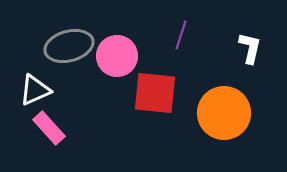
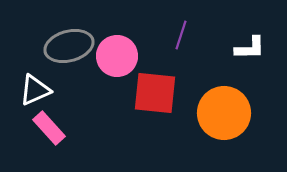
white L-shape: rotated 76 degrees clockwise
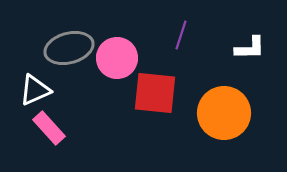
gray ellipse: moved 2 px down
pink circle: moved 2 px down
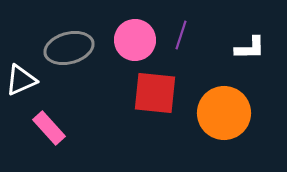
pink circle: moved 18 px right, 18 px up
white triangle: moved 14 px left, 10 px up
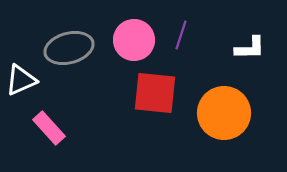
pink circle: moved 1 px left
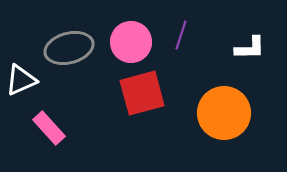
pink circle: moved 3 px left, 2 px down
red square: moved 13 px left; rotated 21 degrees counterclockwise
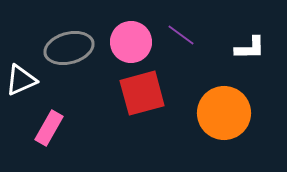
purple line: rotated 72 degrees counterclockwise
pink rectangle: rotated 72 degrees clockwise
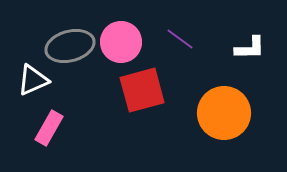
purple line: moved 1 px left, 4 px down
pink circle: moved 10 px left
gray ellipse: moved 1 px right, 2 px up
white triangle: moved 12 px right
red square: moved 3 px up
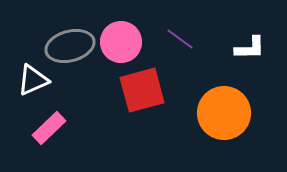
pink rectangle: rotated 16 degrees clockwise
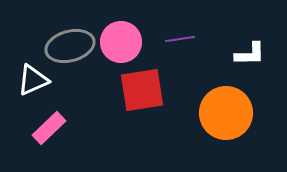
purple line: rotated 44 degrees counterclockwise
white L-shape: moved 6 px down
red square: rotated 6 degrees clockwise
orange circle: moved 2 px right
